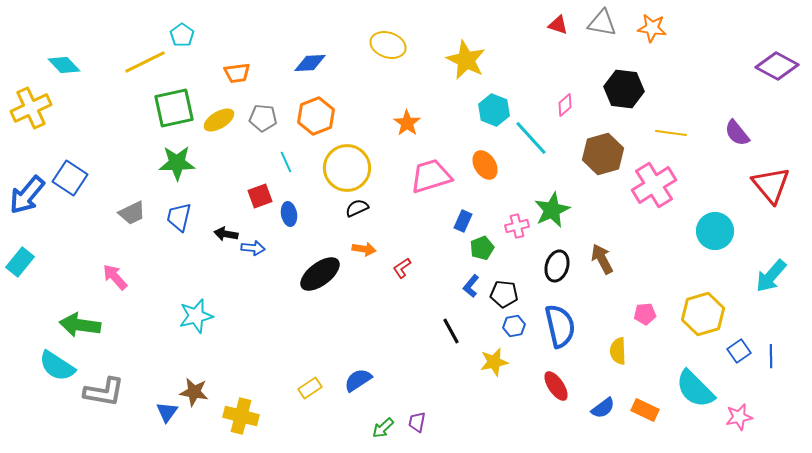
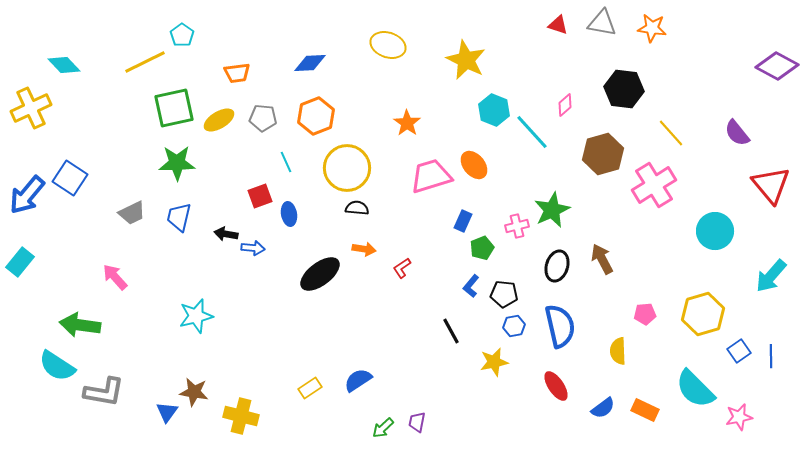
yellow line at (671, 133): rotated 40 degrees clockwise
cyan line at (531, 138): moved 1 px right, 6 px up
orange ellipse at (485, 165): moved 11 px left; rotated 8 degrees counterclockwise
black semicircle at (357, 208): rotated 30 degrees clockwise
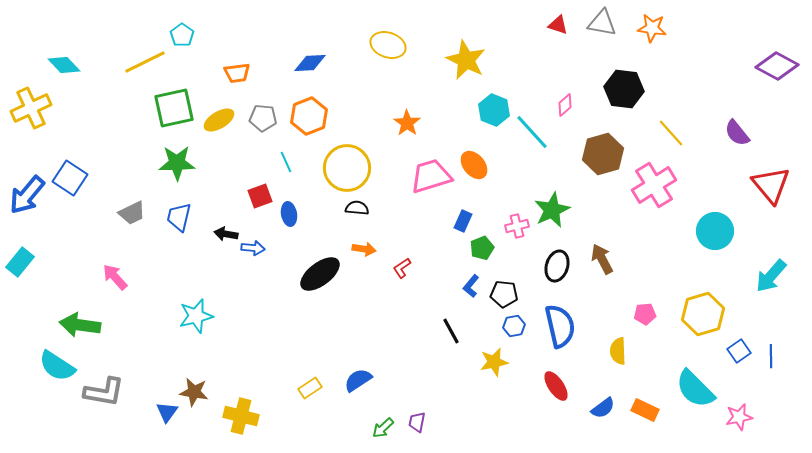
orange hexagon at (316, 116): moved 7 px left
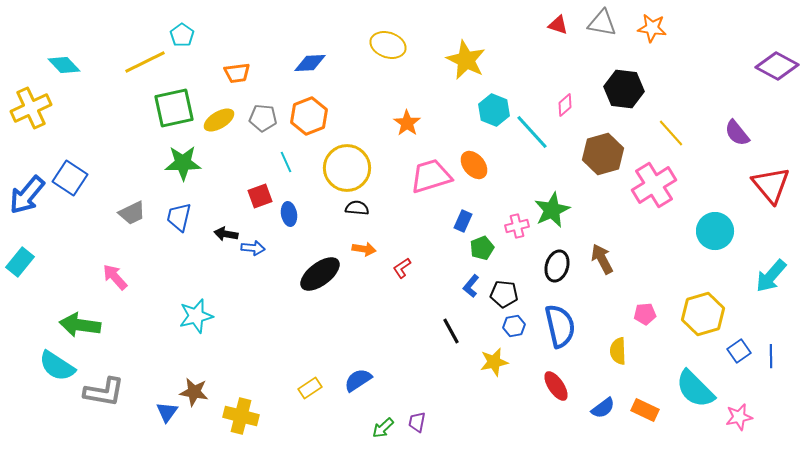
green star at (177, 163): moved 6 px right
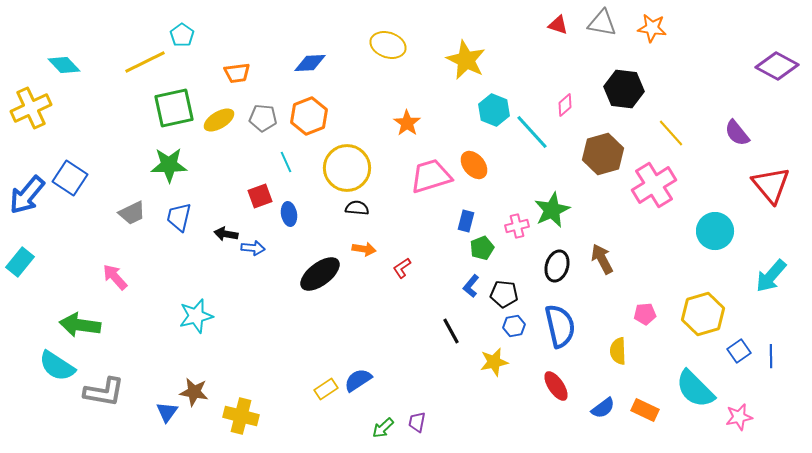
green star at (183, 163): moved 14 px left, 2 px down
blue rectangle at (463, 221): moved 3 px right; rotated 10 degrees counterclockwise
yellow rectangle at (310, 388): moved 16 px right, 1 px down
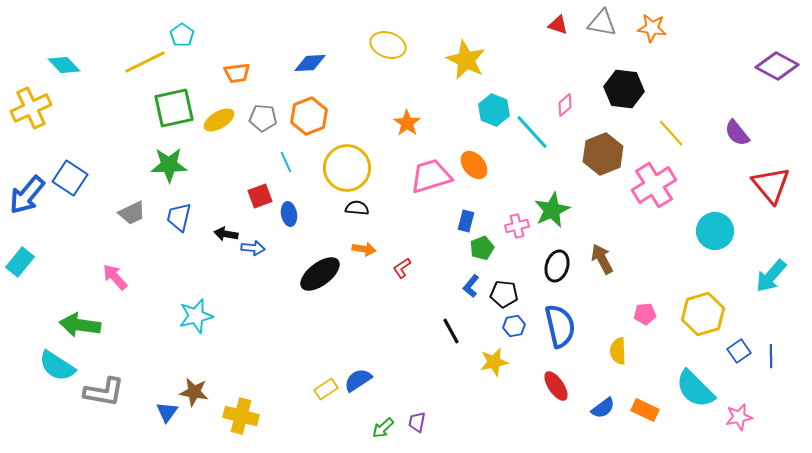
brown hexagon at (603, 154): rotated 6 degrees counterclockwise
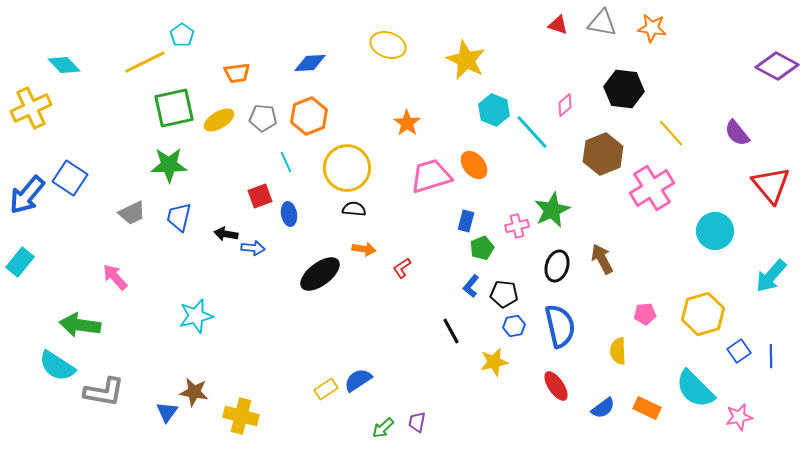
pink cross at (654, 185): moved 2 px left, 3 px down
black semicircle at (357, 208): moved 3 px left, 1 px down
orange rectangle at (645, 410): moved 2 px right, 2 px up
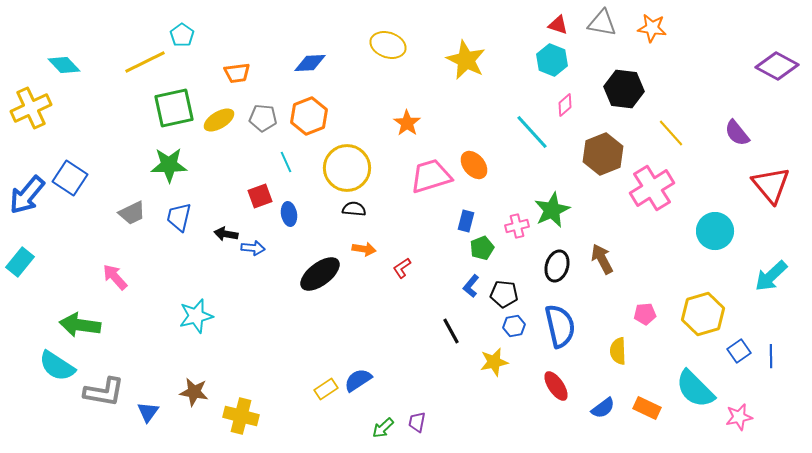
cyan hexagon at (494, 110): moved 58 px right, 50 px up
cyan arrow at (771, 276): rotated 6 degrees clockwise
blue triangle at (167, 412): moved 19 px left
